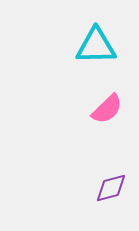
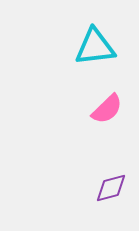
cyan triangle: moved 1 px left, 1 px down; rotated 6 degrees counterclockwise
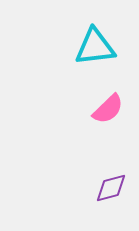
pink semicircle: moved 1 px right
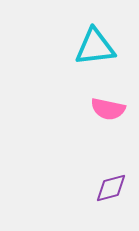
pink semicircle: rotated 56 degrees clockwise
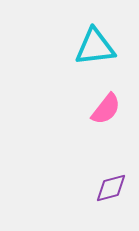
pink semicircle: moved 2 px left; rotated 64 degrees counterclockwise
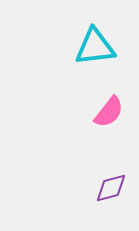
pink semicircle: moved 3 px right, 3 px down
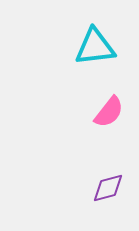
purple diamond: moved 3 px left
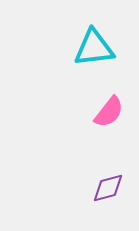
cyan triangle: moved 1 px left, 1 px down
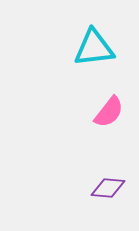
purple diamond: rotated 20 degrees clockwise
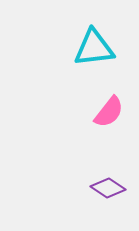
purple diamond: rotated 28 degrees clockwise
